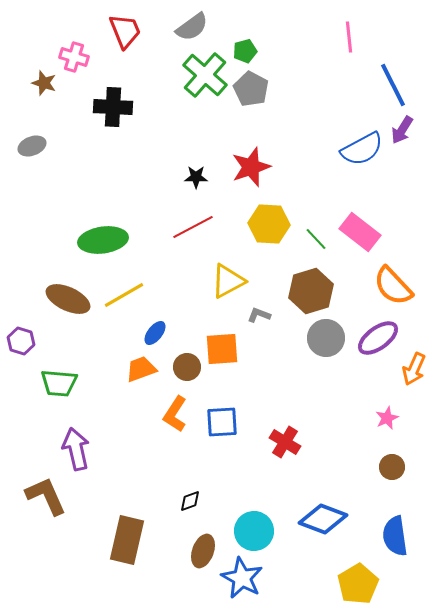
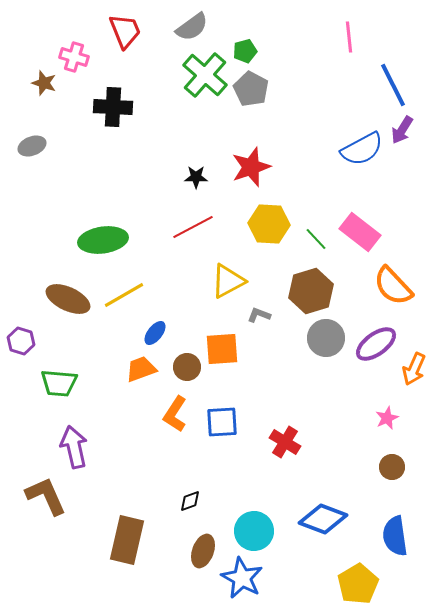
purple ellipse at (378, 338): moved 2 px left, 6 px down
purple arrow at (76, 449): moved 2 px left, 2 px up
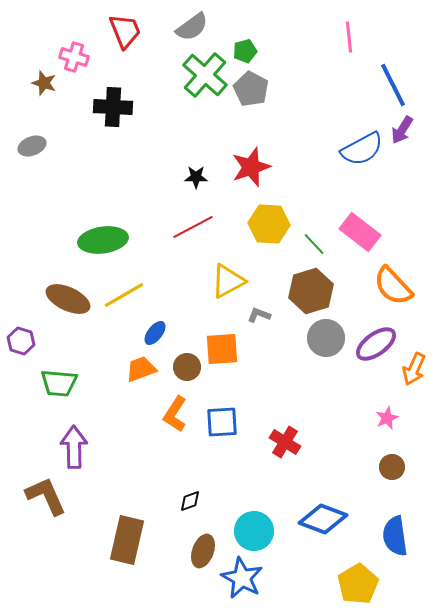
green line at (316, 239): moved 2 px left, 5 px down
purple arrow at (74, 447): rotated 12 degrees clockwise
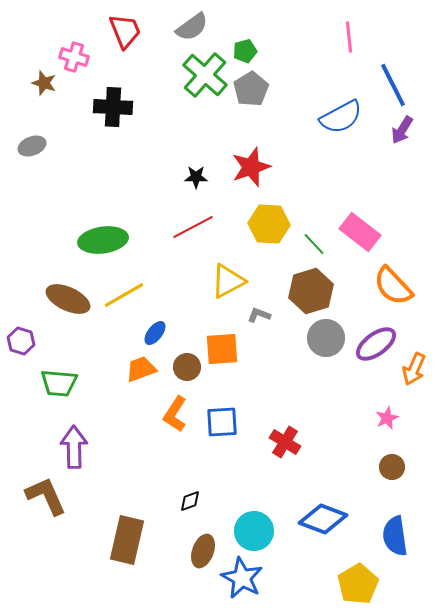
gray pentagon at (251, 89): rotated 12 degrees clockwise
blue semicircle at (362, 149): moved 21 px left, 32 px up
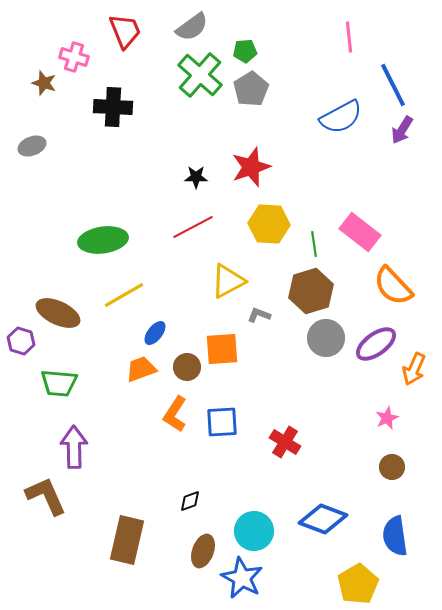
green pentagon at (245, 51): rotated 10 degrees clockwise
green cross at (205, 75): moved 5 px left
green line at (314, 244): rotated 35 degrees clockwise
brown ellipse at (68, 299): moved 10 px left, 14 px down
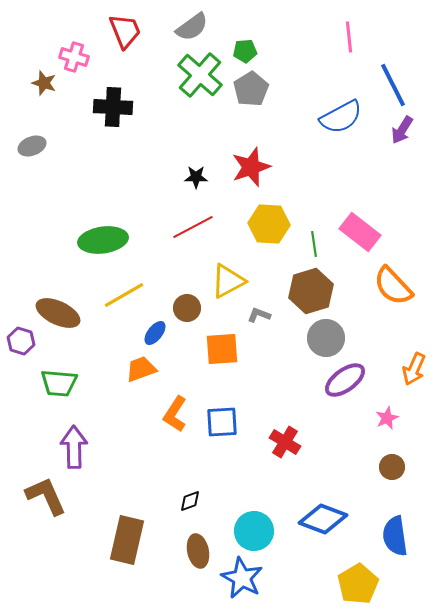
purple ellipse at (376, 344): moved 31 px left, 36 px down
brown circle at (187, 367): moved 59 px up
brown ellipse at (203, 551): moved 5 px left; rotated 32 degrees counterclockwise
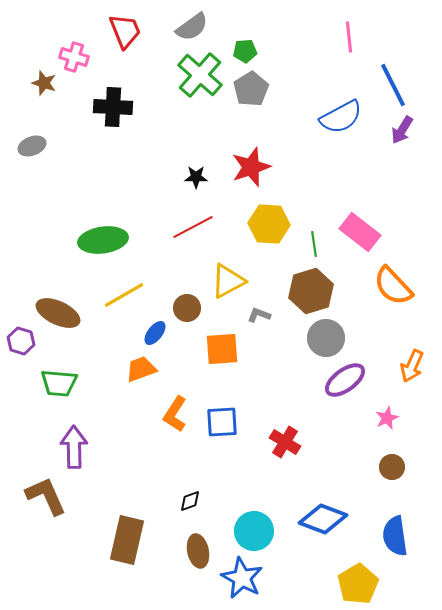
orange arrow at (414, 369): moved 2 px left, 3 px up
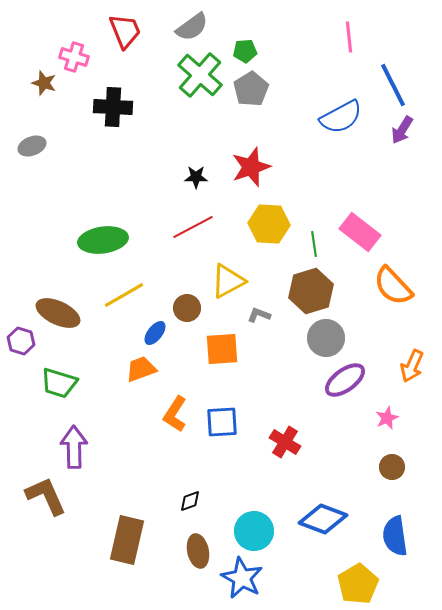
green trapezoid at (59, 383): rotated 12 degrees clockwise
